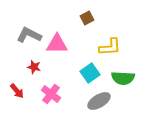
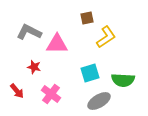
brown square: rotated 16 degrees clockwise
gray L-shape: moved 3 px up
yellow L-shape: moved 4 px left, 10 px up; rotated 30 degrees counterclockwise
cyan square: rotated 18 degrees clockwise
green semicircle: moved 2 px down
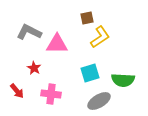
yellow L-shape: moved 6 px left
red star: moved 1 px down; rotated 16 degrees clockwise
pink cross: rotated 30 degrees counterclockwise
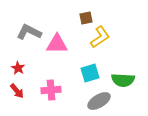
brown square: moved 1 px left
red star: moved 16 px left
pink cross: moved 4 px up; rotated 12 degrees counterclockwise
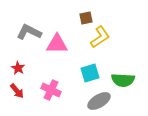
pink cross: rotated 30 degrees clockwise
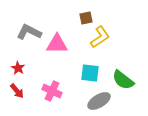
cyan square: rotated 24 degrees clockwise
green semicircle: rotated 35 degrees clockwise
pink cross: moved 1 px right, 1 px down
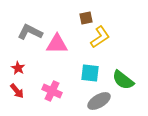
gray L-shape: moved 1 px right
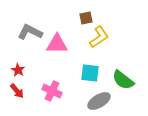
yellow L-shape: moved 1 px left
red star: moved 2 px down
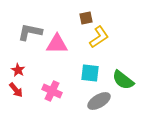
gray L-shape: rotated 15 degrees counterclockwise
red arrow: moved 1 px left, 1 px up
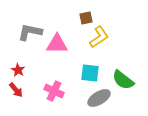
pink cross: moved 2 px right
gray ellipse: moved 3 px up
